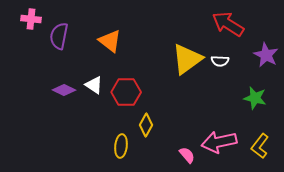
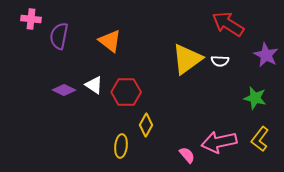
yellow L-shape: moved 7 px up
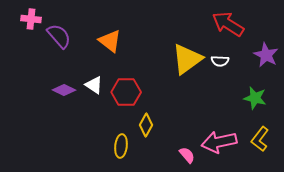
purple semicircle: rotated 128 degrees clockwise
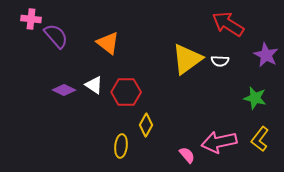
purple semicircle: moved 3 px left
orange triangle: moved 2 px left, 2 px down
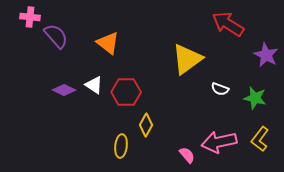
pink cross: moved 1 px left, 2 px up
white semicircle: moved 28 px down; rotated 18 degrees clockwise
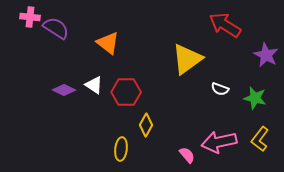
red arrow: moved 3 px left, 1 px down
purple semicircle: moved 8 px up; rotated 16 degrees counterclockwise
yellow ellipse: moved 3 px down
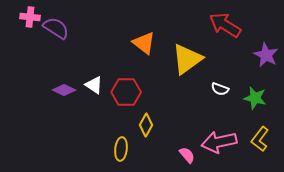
orange triangle: moved 36 px right
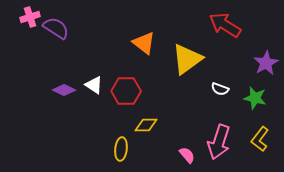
pink cross: rotated 24 degrees counterclockwise
purple star: moved 8 px down; rotated 15 degrees clockwise
red hexagon: moved 1 px up
yellow diamond: rotated 60 degrees clockwise
pink arrow: rotated 60 degrees counterclockwise
